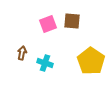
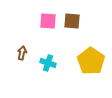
pink square: moved 3 px up; rotated 24 degrees clockwise
cyan cross: moved 3 px right
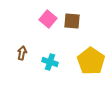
pink square: moved 2 px up; rotated 36 degrees clockwise
cyan cross: moved 2 px right, 1 px up
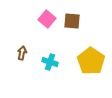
pink square: moved 1 px left
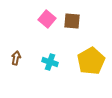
brown arrow: moved 6 px left, 5 px down
yellow pentagon: rotated 8 degrees clockwise
